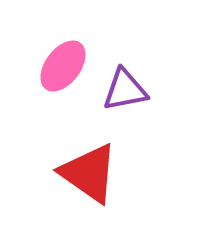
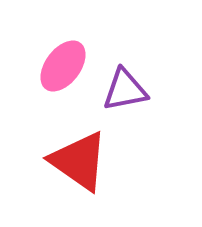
red triangle: moved 10 px left, 12 px up
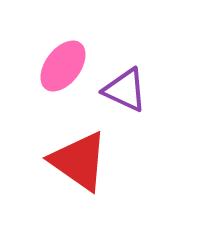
purple triangle: rotated 36 degrees clockwise
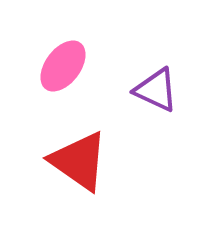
purple triangle: moved 31 px right
